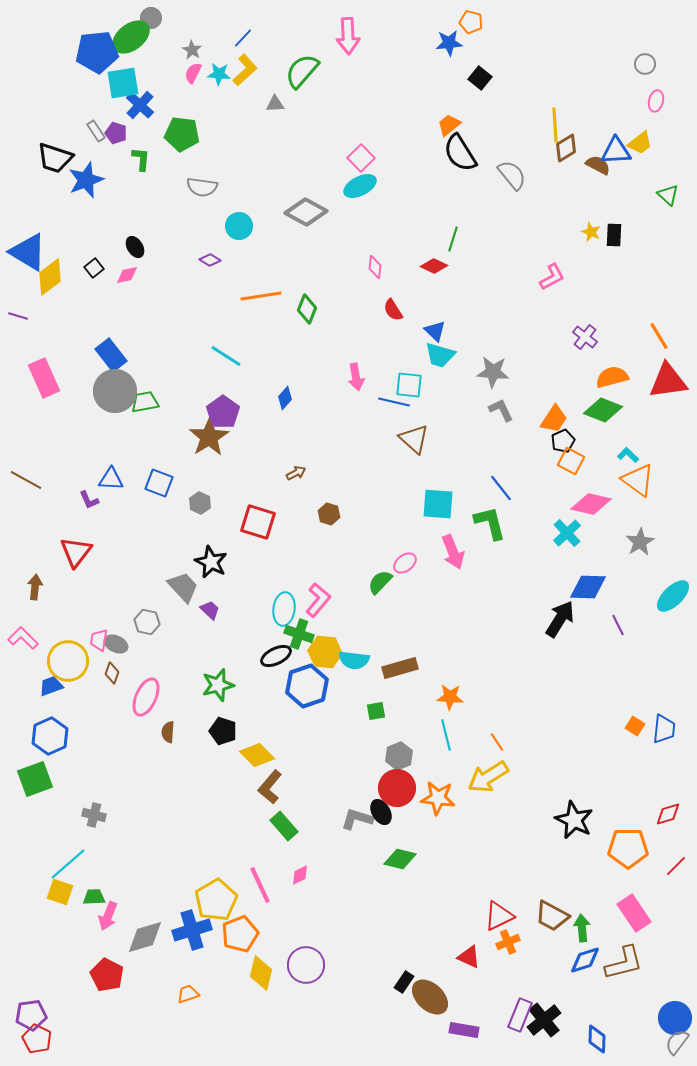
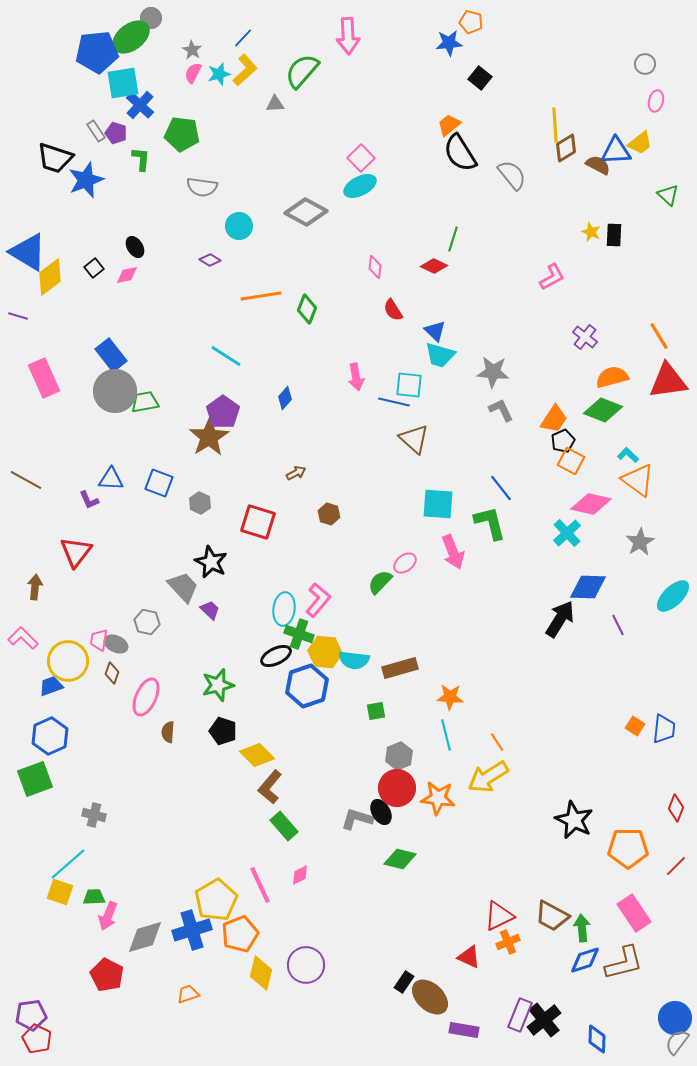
cyan star at (219, 74): rotated 20 degrees counterclockwise
red diamond at (668, 814): moved 8 px right, 6 px up; rotated 52 degrees counterclockwise
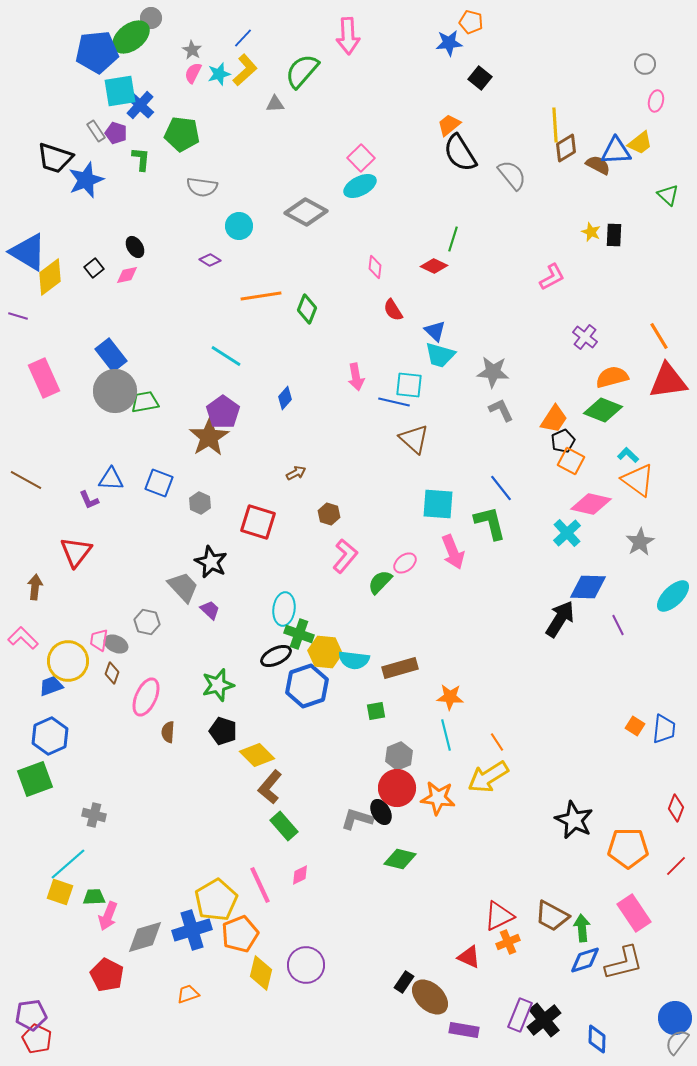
cyan square at (123, 83): moved 3 px left, 8 px down
pink L-shape at (318, 600): moved 27 px right, 44 px up
